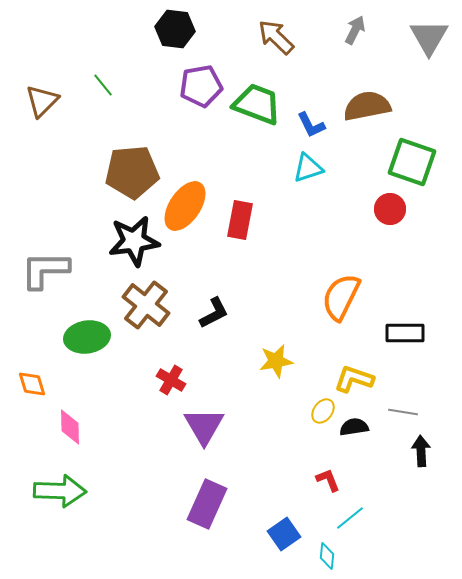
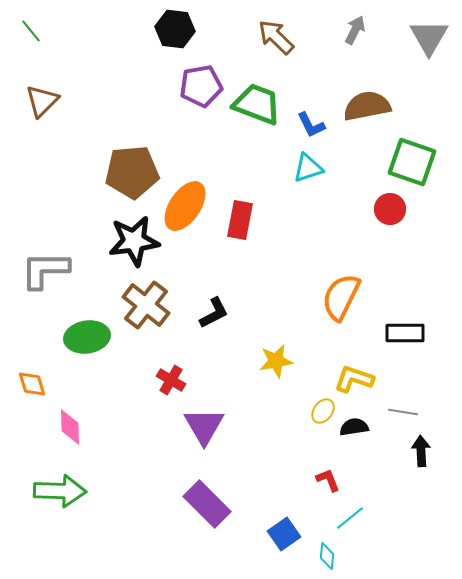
green line: moved 72 px left, 54 px up
purple rectangle: rotated 69 degrees counterclockwise
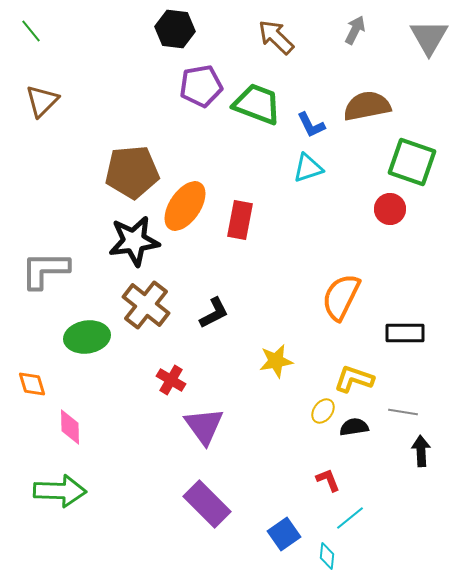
purple triangle: rotated 6 degrees counterclockwise
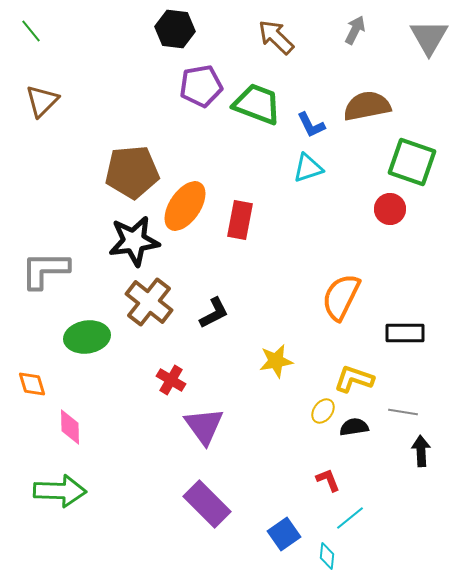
brown cross: moved 3 px right, 3 px up
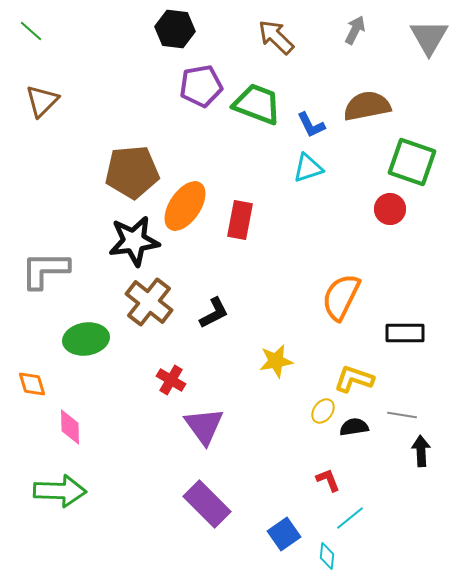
green line: rotated 10 degrees counterclockwise
green ellipse: moved 1 px left, 2 px down
gray line: moved 1 px left, 3 px down
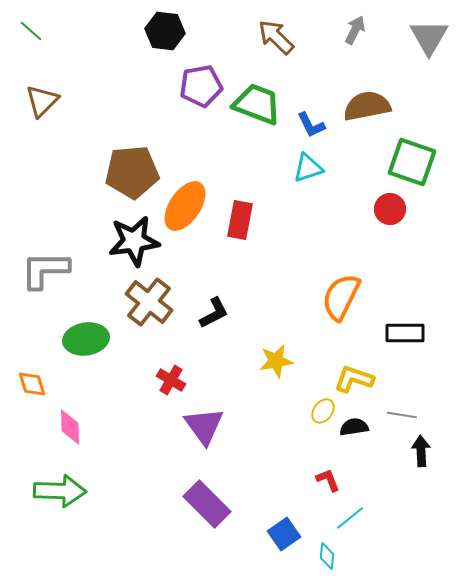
black hexagon: moved 10 px left, 2 px down
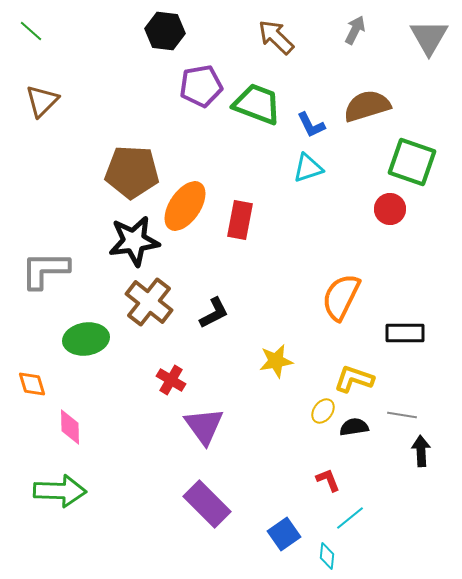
brown semicircle: rotated 6 degrees counterclockwise
brown pentagon: rotated 8 degrees clockwise
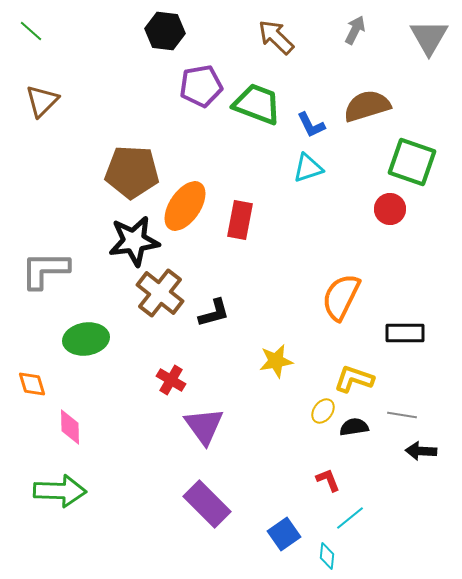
brown cross: moved 11 px right, 9 px up
black L-shape: rotated 12 degrees clockwise
black arrow: rotated 84 degrees counterclockwise
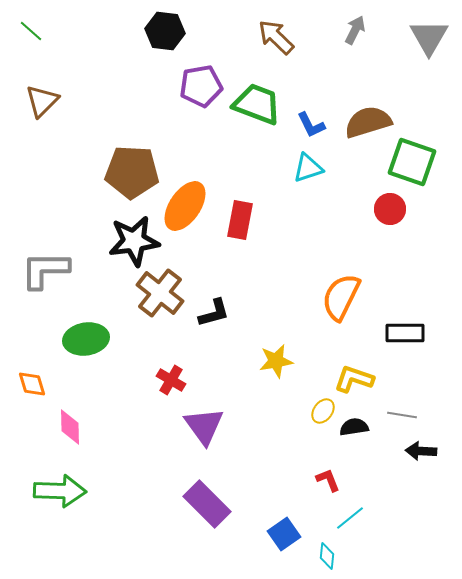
brown semicircle: moved 1 px right, 16 px down
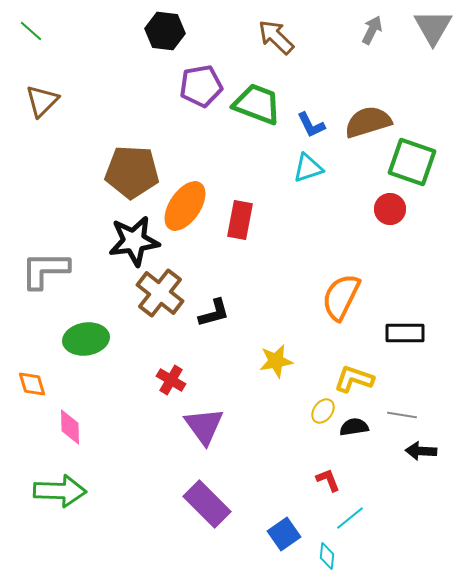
gray arrow: moved 17 px right
gray triangle: moved 4 px right, 10 px up
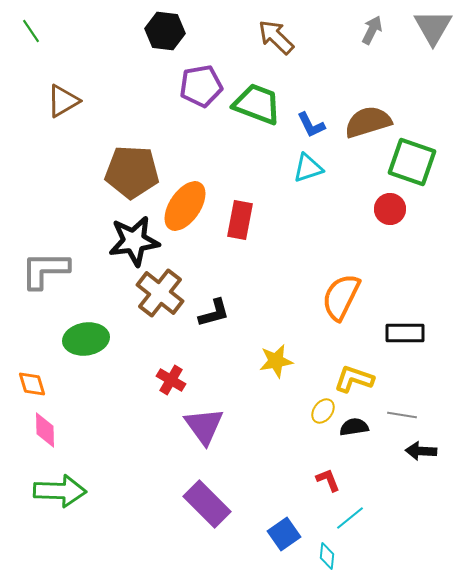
green line: rotated 15 degrees clockwise
brown triangle: moved 21 px right; rotated 15 degrees clockwise
pink diamond: moved 25 px left, 3 px down
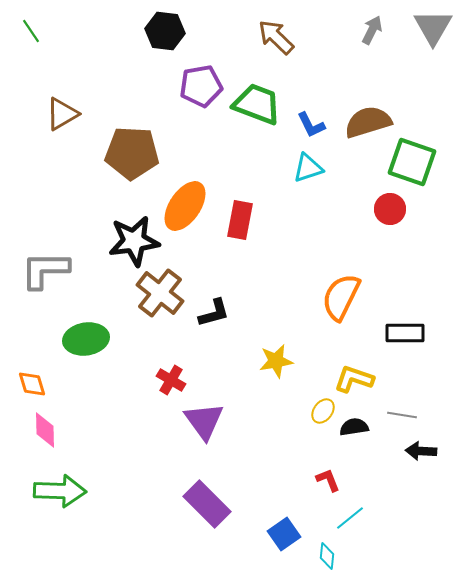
brown triangle: moved 1 px left, 13 px down
brown pentagon: moved 19 px up
purple triangle: moved 5 px up
